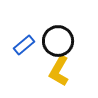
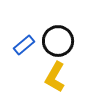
yellow L-shape: moved 4 px left, 6 px down
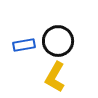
blue rectangle: rotated 30 degrees clockwise
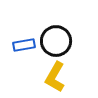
black circle: moved 2 px left
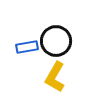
blue rectangle: moved 3 px right, 2 px down
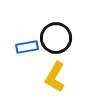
black circle: moved 3 px up
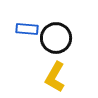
blue rectangle: moved 18 px up; rotated 15 degrees clockwise
